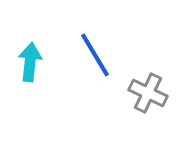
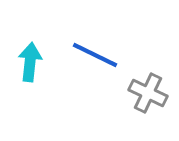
blue line: rotated 33 degrees counterclockwise
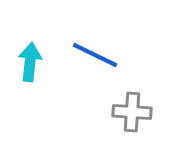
gray cross: moved 16 px left, 19 px down; rotated 21 degrees counterclockwise
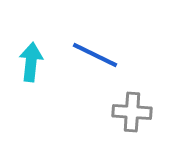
cyan arrow: moved 1 px right
